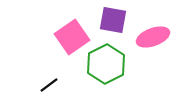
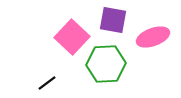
pink square: rotated 12 degrees counterclockwise
green hexagon: rotated 24 degrees clockwise
black line: moved 2 px left, 2 px up
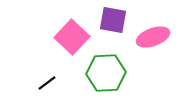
green hexagon: moved 9 px down
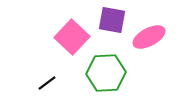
purple square: moved 1 px left
pink ellipse: moved 4 px left; rotated 8 degrees counterclockwise
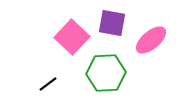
purple square: moved 3 px down
pink ellipse: moved 2 px right, 3 px down; rotated 12 degrees counterclockwise
black line: moved 1 px right, 1 px down
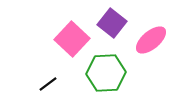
purple square: rotated 28 degrees clockwise
pink square: moved 2 px down
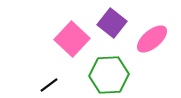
pink ellipse: moved 1 px right, 1 px up
green hexagon: moved 3 px right, 2 px down
black line: moved 1 px right, 1 px down
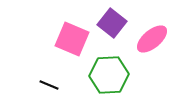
pink square: rotated 20 degrees counterclockwise
black line: rotated 60 degrees clockwise
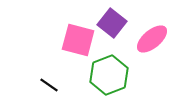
pink square: moved 6 px right, 1 px down; rotated 8 degrees counterclockwise
green hexagon: rotated 18 degrees counterclockwise
black line: rotated 12 degrees clockwise
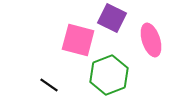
purple square: moved 5 px up; rotated 12 degrees counterclockwise
pink ellipse: moved 1 px left, 1 px down; rotated 68 degrees counterclockwise
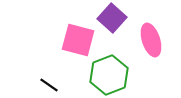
purple square: rotated 16 degrees clockwise
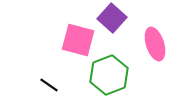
pink ellipse: moved 4 px right, 4 px down
